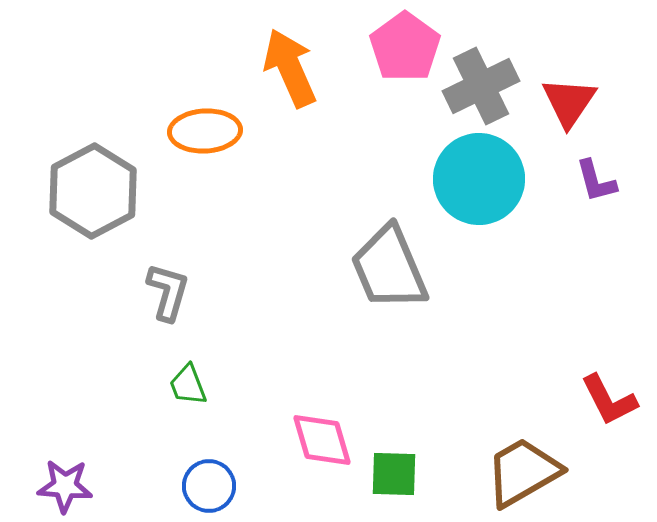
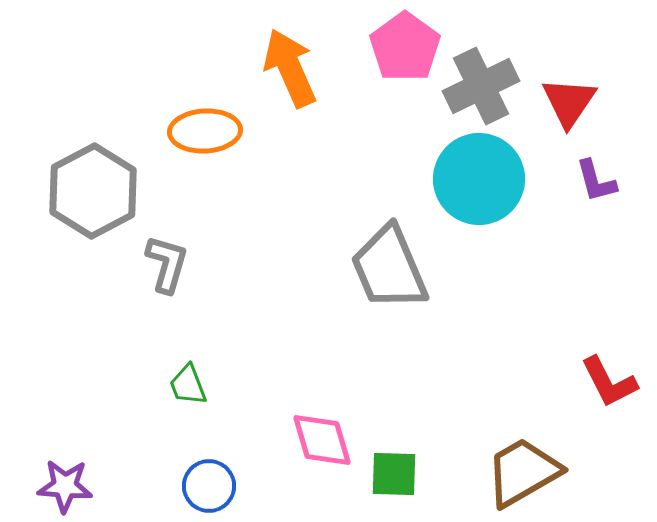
gray L-shape: moved 1 px left, 28 px up
red L-shape: moved 18 px up
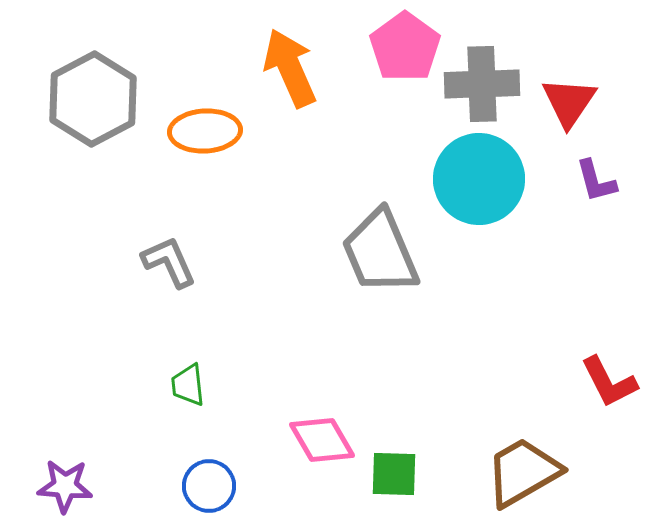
gray cross: moved 1 px right, 2 px up; rotated 24 degrees clockwise
gray hexagon: moved 92 px up
gray L-shape: moved 2 px right, 2 px up; rotated 40 degrees counterclockwise
gray trapezoid: moved 9 px left, 16 px up
green trapezoid: rotated 15 degrees clockwise
pink diamond: rotated 14 degrees counterclockwise
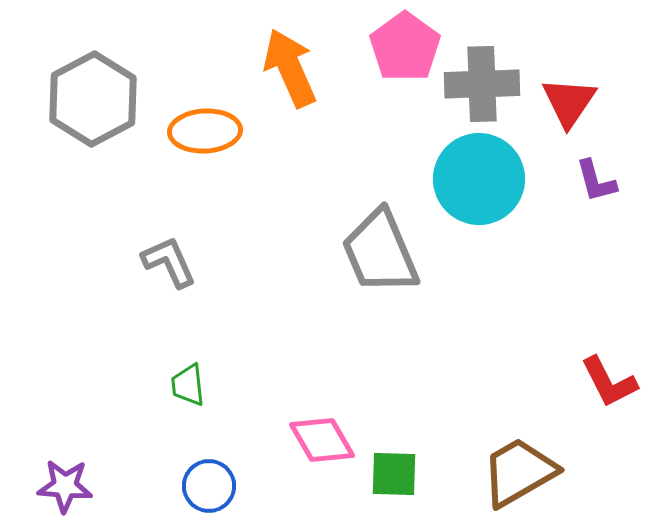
brown trapezoid: moved 4 px left
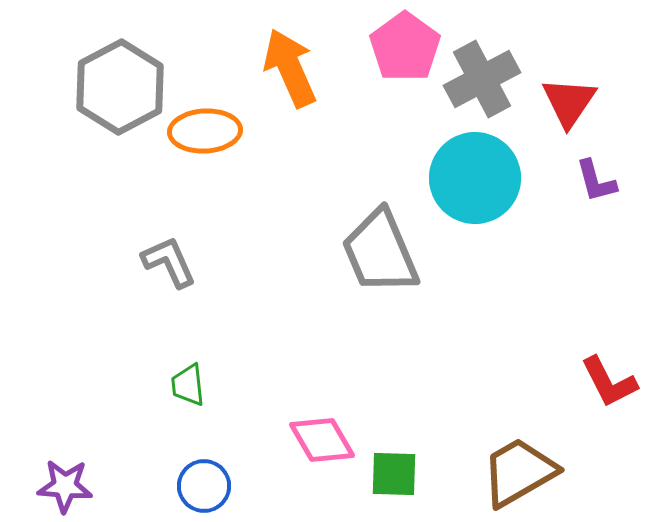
gray cross: moved 5 px up; rotated 26 degrees counterclockwise
gray hexagon: moved 27 px right, 12 px up
cyan circle: moved 4 px left, 1 px up
blue circle: moved 5 px left
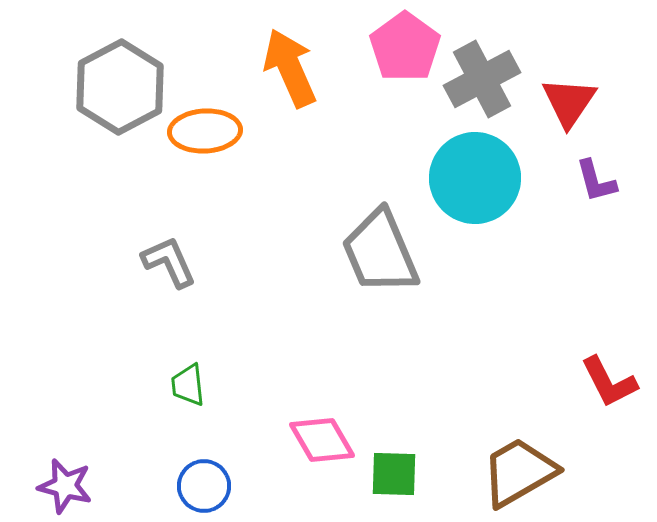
purple star: rotated 10 degrees clockwise
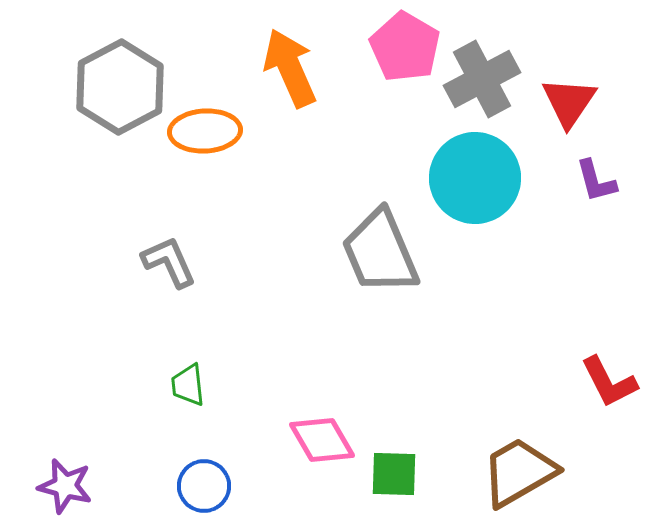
pink pentagon: rotated 6 degrees counterclockwise
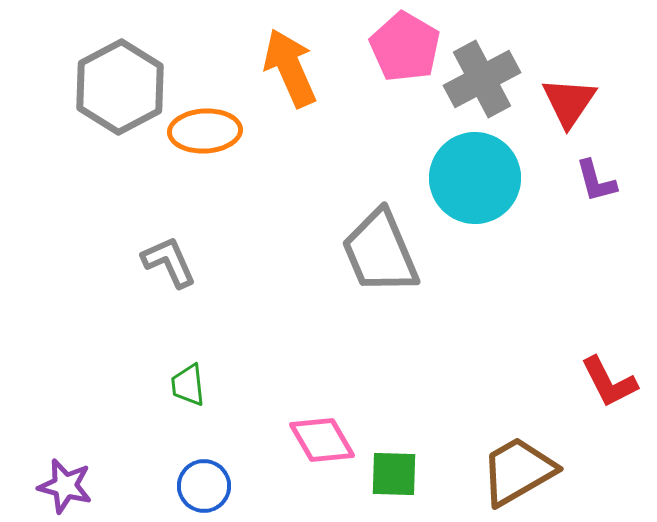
brown trapezoid: moved 1 px left, 1 px up
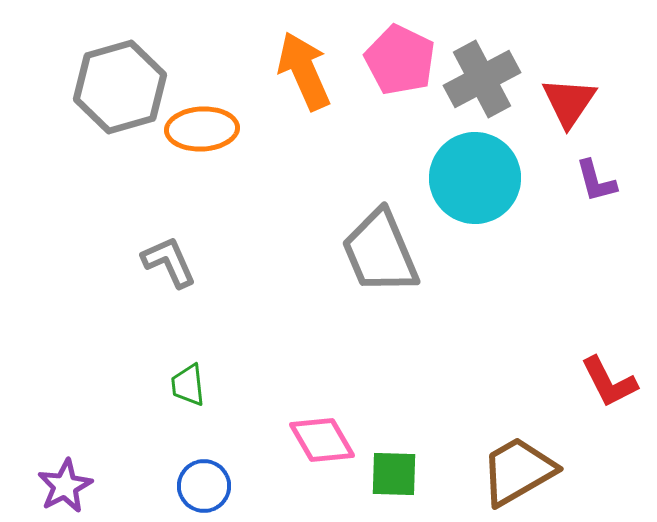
pink pentagon: moved 5 px left, 13 px down; rotated 4 degrees counterclockwise
orange arrow: moved 14 px right, 3 px down
gray hexagon: rotated 12 degrees clockwise
orange ellipse: moved 3 px left, 2 px up
purple star: rotated 30 degrees clockwise
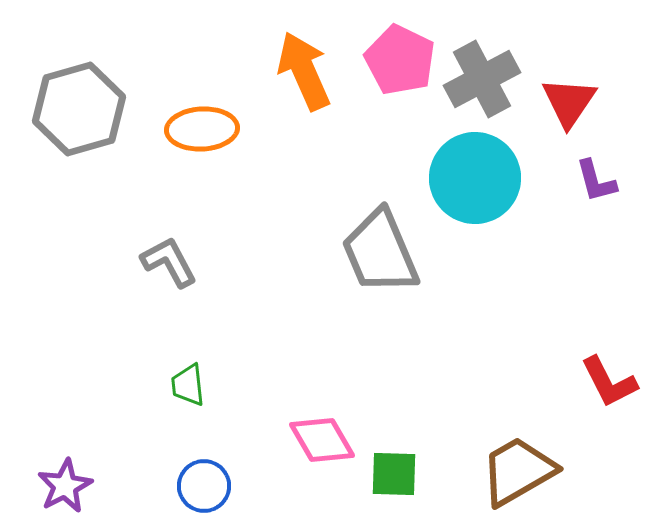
gray hexagon: moved 41 px left, 22 px down
gray L-shape: rotated 4 degrees counterclockwise
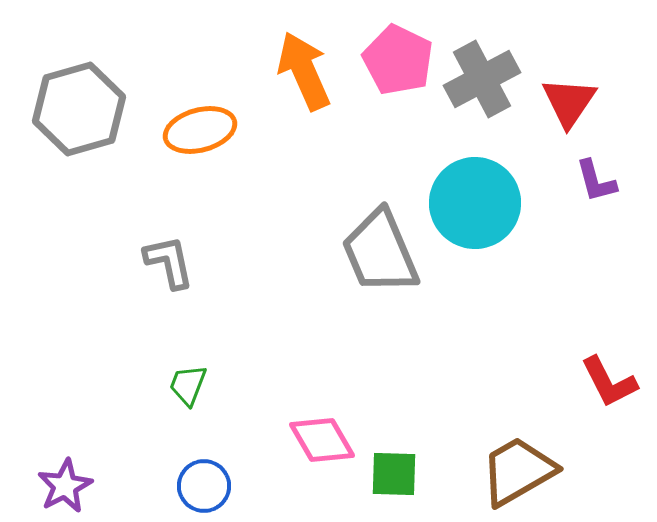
pink pentagon: moved 2 px left
orange ellipse: moved 2 px left, 1 px down; rotated 12 degrees counterclockwise
cyan circle: moved 25 px down
gray L-shape: rotated 16 degrees clockwise
green trapezoid: rotated 27 degrees clockwise
